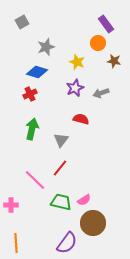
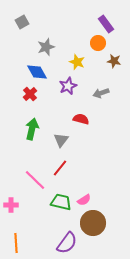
blue diamond: rotated 45 degrees clockwise
purple star: moved 7 px left, 2 px up
red cross: rotated 16 degrees counterclockwise
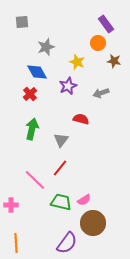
gray square: rotated 24 degrees clockwise
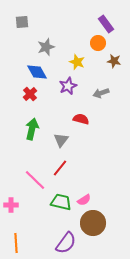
purple semicircle: moved 1 px left
